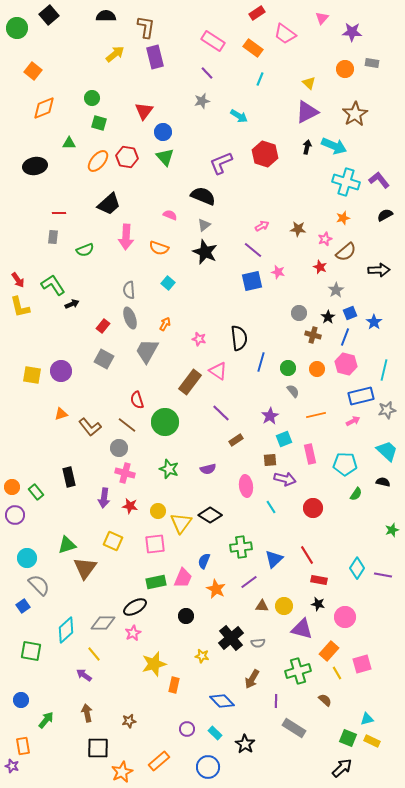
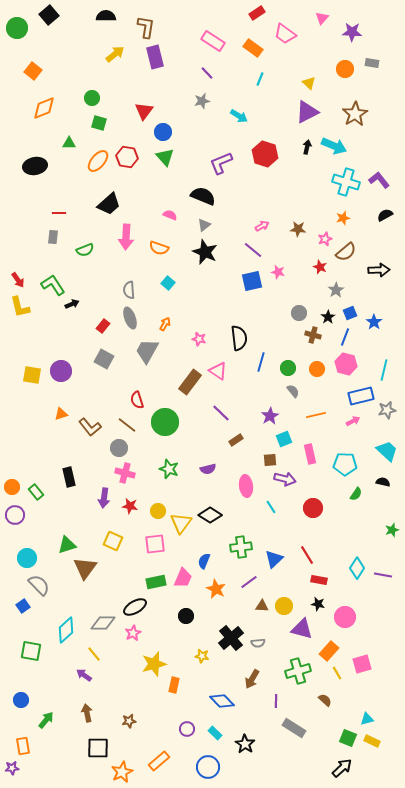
purple star at (12, 766): moved 2 px down; rotated 24 degrees counterclockwise
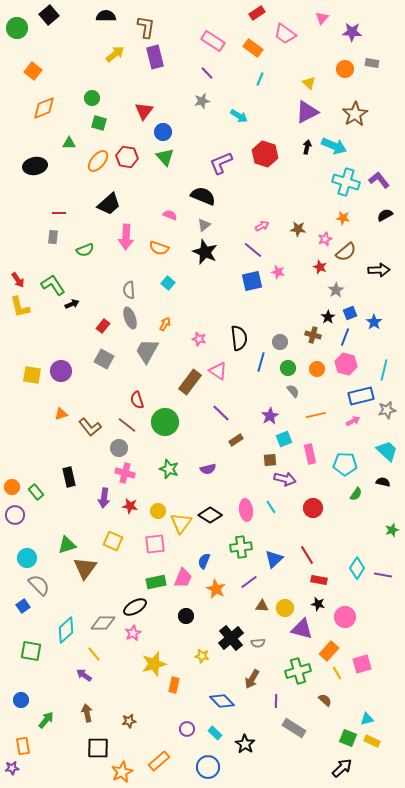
orange star at (343, 218): rotated 24 degrees clockwise
gray circle at (299, 313): moved 19 px left, 29 px down
pink ellipse at (246, 486): moved 24 px down
yellow circle at (284, 606): moved 1 px right, 2 px down
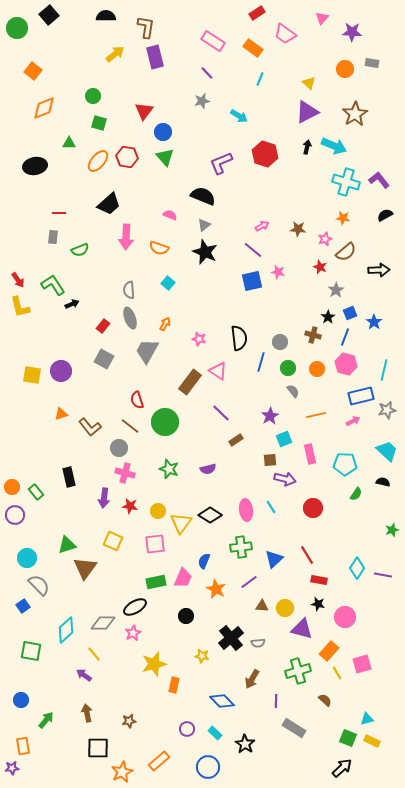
green circle at (92, 98): moved 1 px right, 2 px up
green semicircle at (85, 250): moved 5 px left
brown line at (127, 425): moved 3 px right, 1 px down
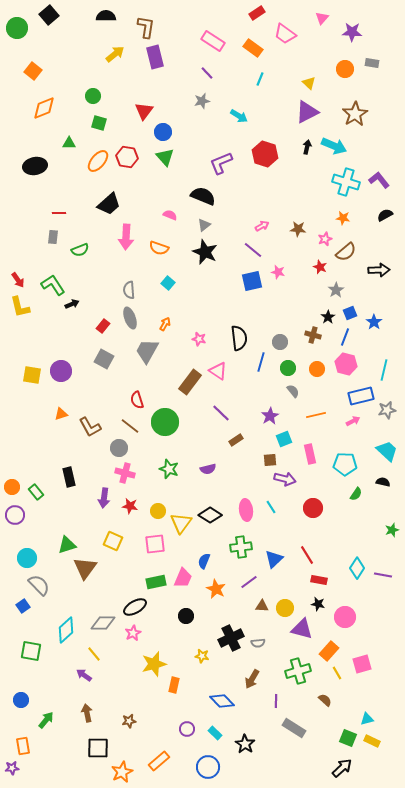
brown L-shape at (90, 427): rotated 10 degrees clockwise
black cross at (231, 638): rotated 15 degrees clockwise
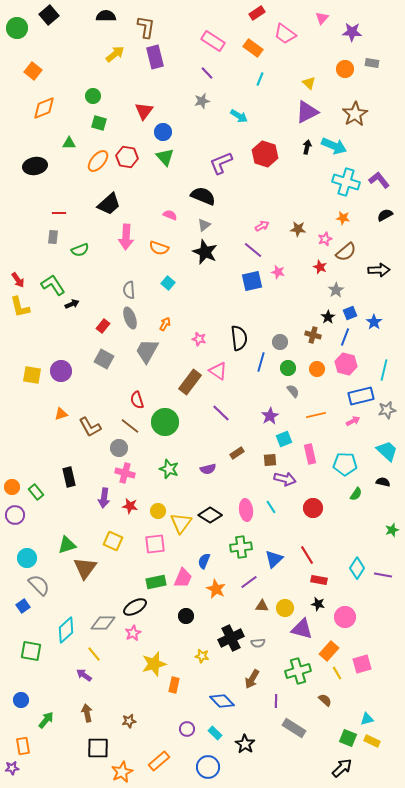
brown rectangle at (236, 440): moved 1 px right, 13 px down
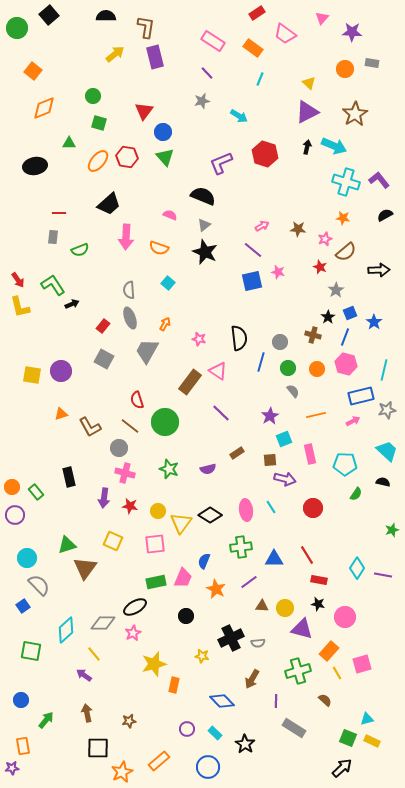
blue triangle at (274, 559): rotated 42 degrees clockwise
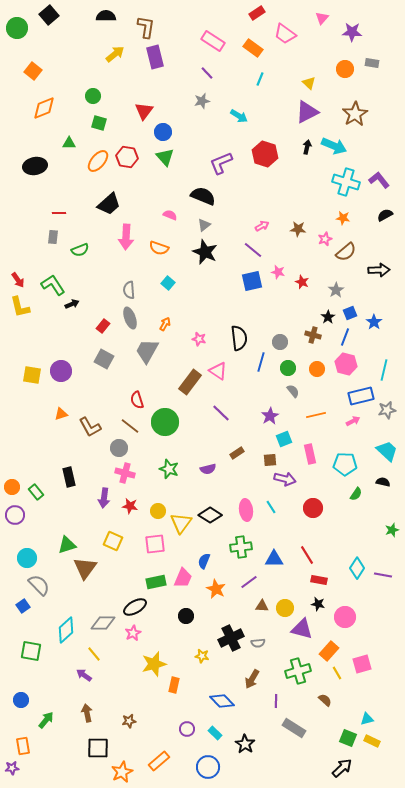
red star at (320, 267): moved 18 px left, 15 px down
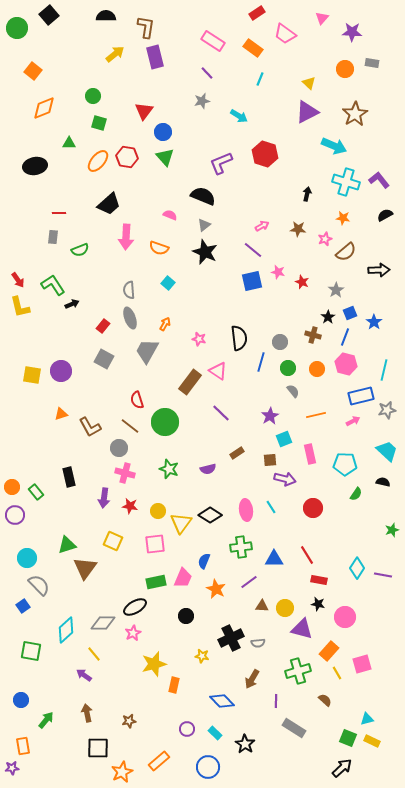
black arrow at (307, 147): moved 47 px down
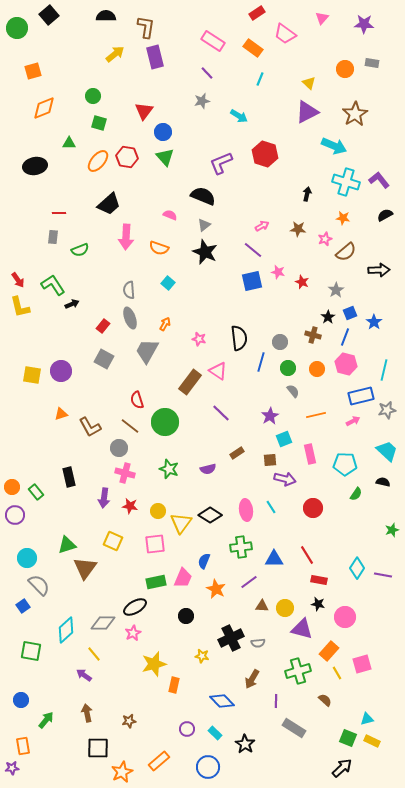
purple star at (352, 32): moved 12 px right, 8 px up
orange square at (33, 71): rotated 36 degrees clockwise
